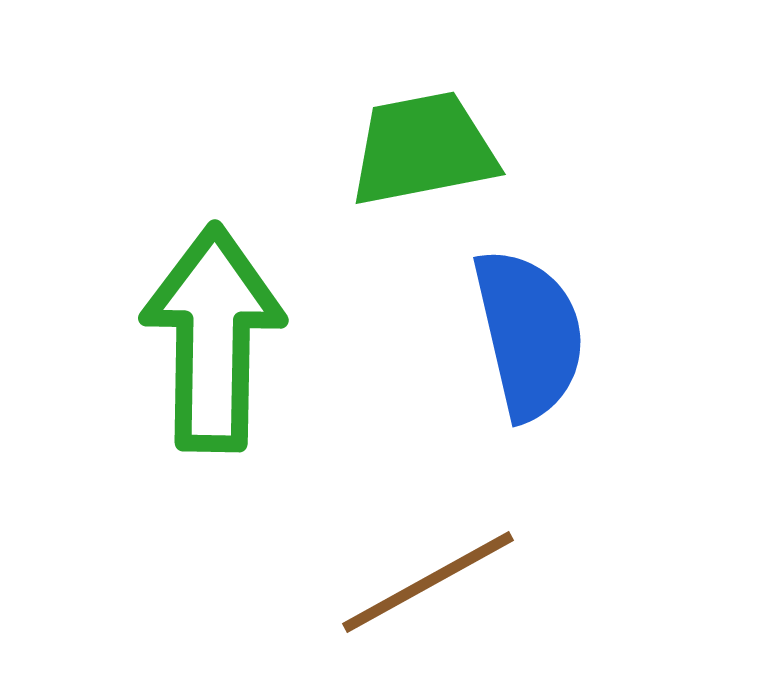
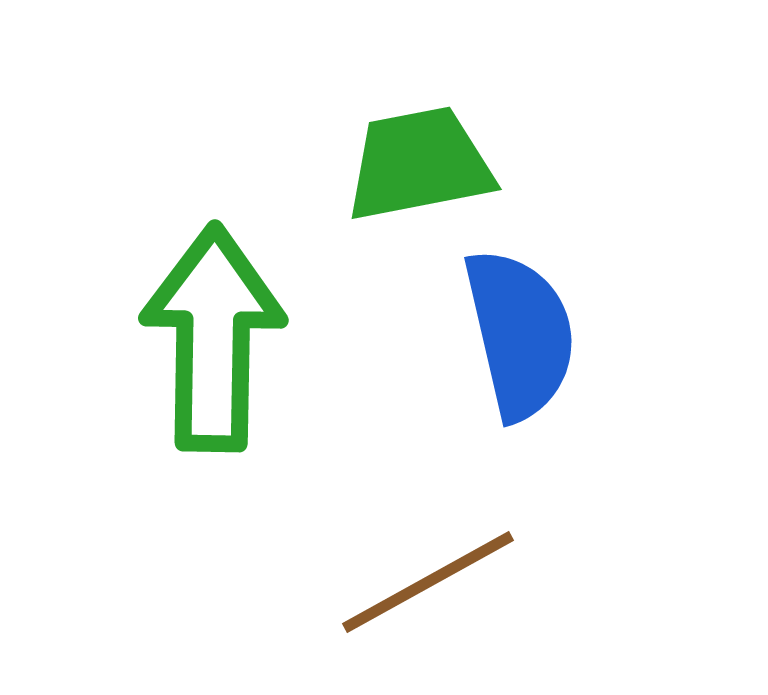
green trapezoid: moved 4 px left, 15 px down
blue semicircle: moved 9 px left
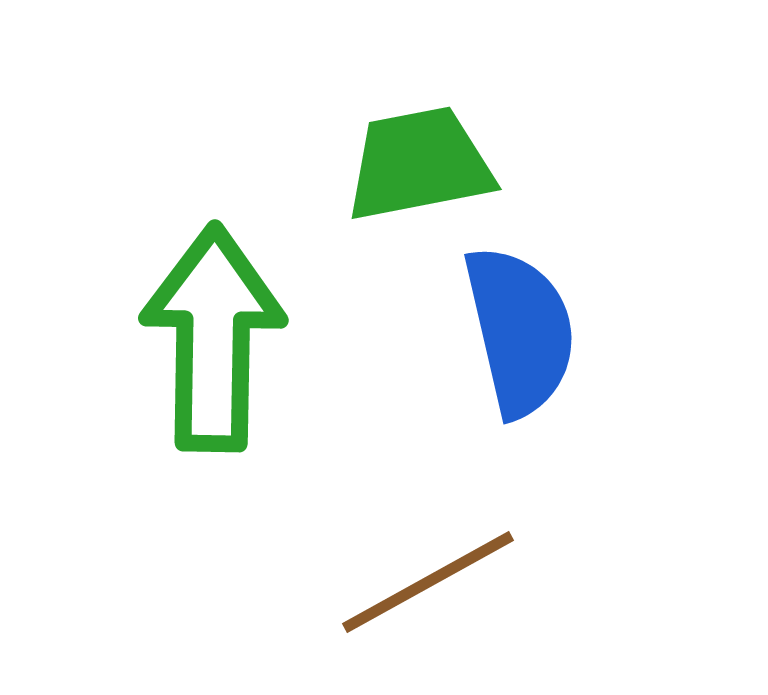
blue semicircle: moved 3 px up
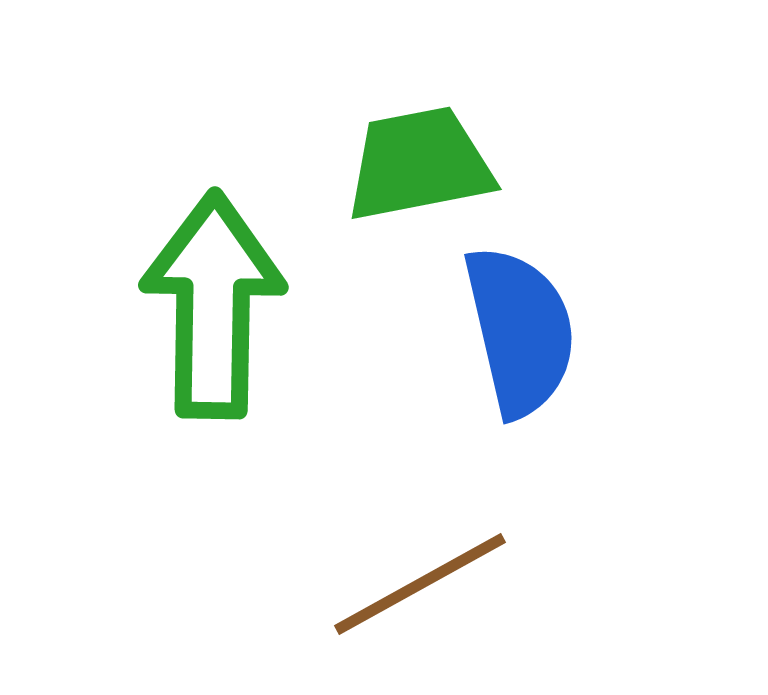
green arrow: moved 33 px up
brown line: moved 8 px left, 2 px down
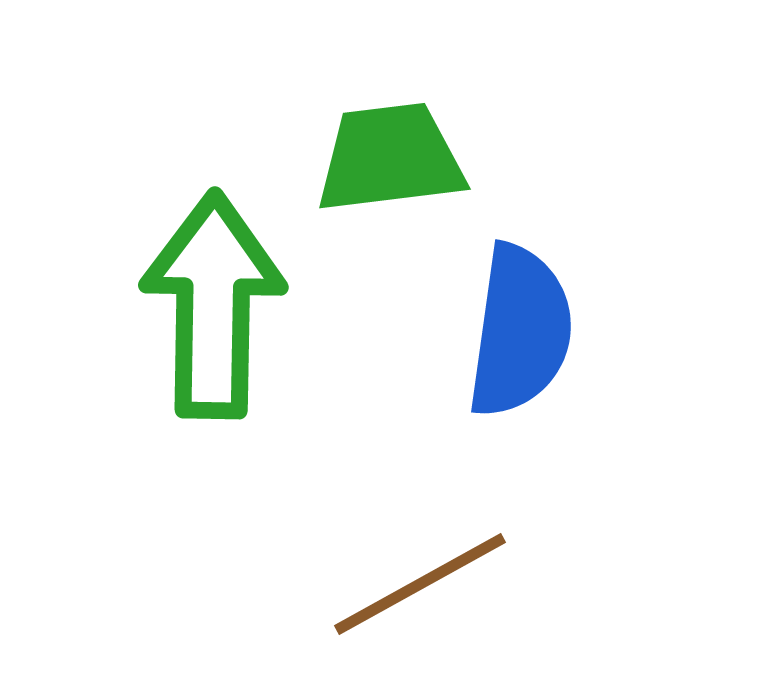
green trapezoid: moved 29 px left, 6 px up; rotated 4 degrees clockwise
blue semicircle: rotated 21 degrees clockwise
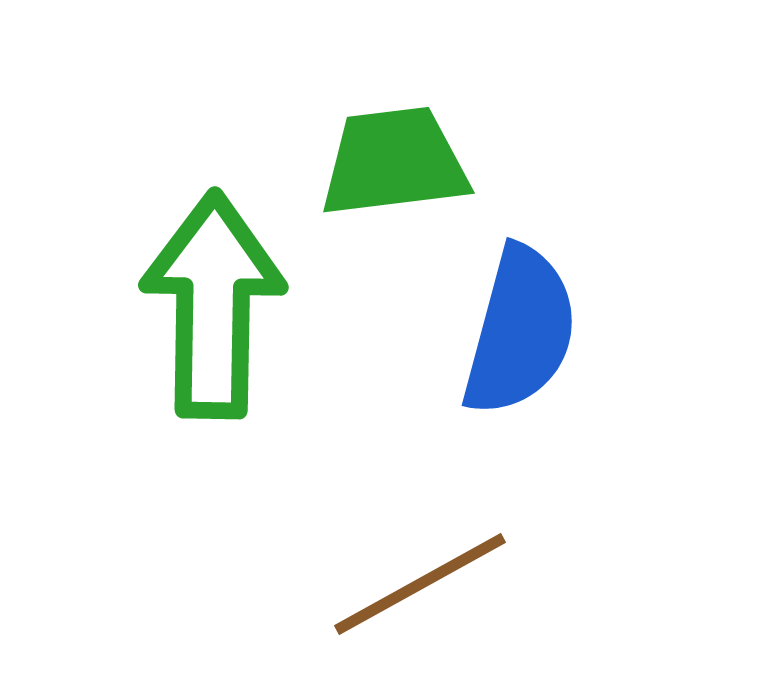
green trapezoid: moved 4 px right, 4 px down
blue semicircle: rotated 7 degrees clockwise
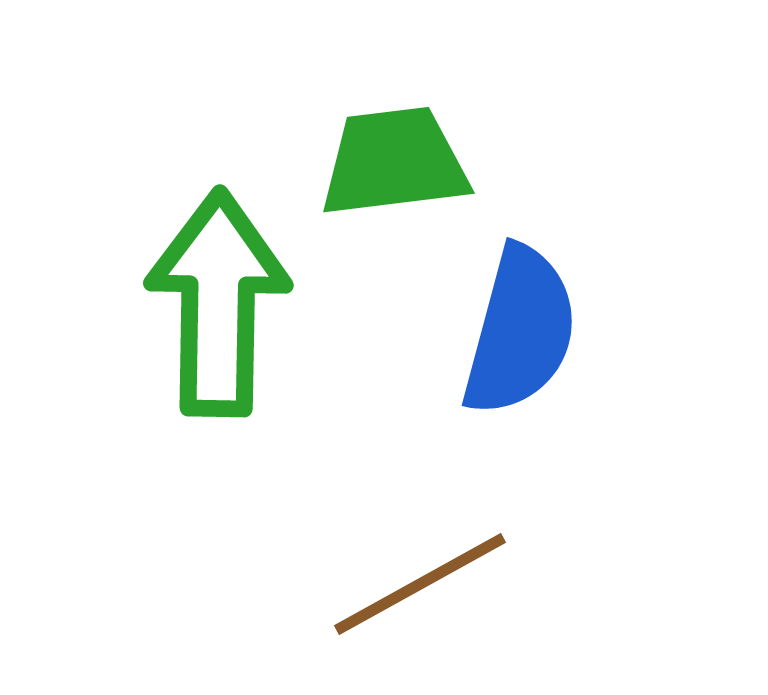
green arrow: moved 5 px right, 2 px up
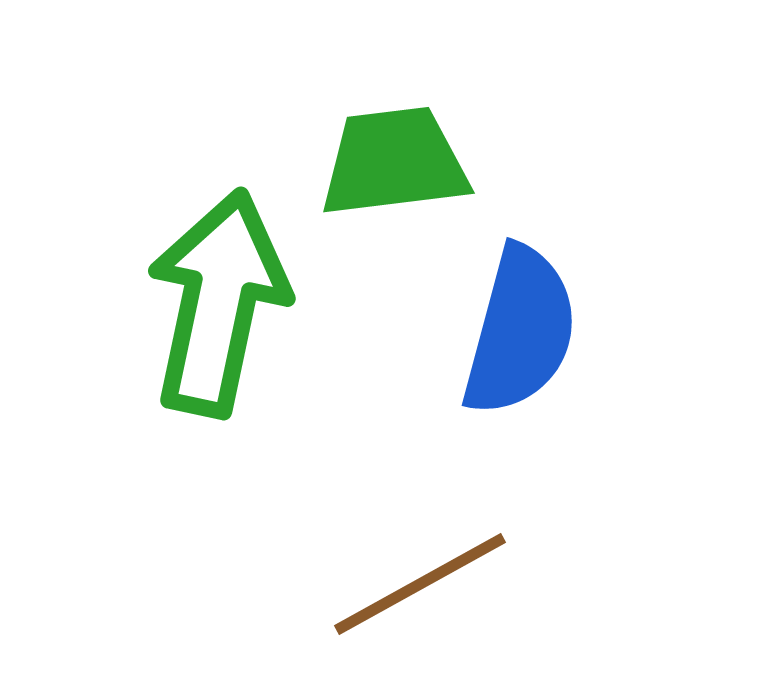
green arrow: rotated 11 degrees clockwise
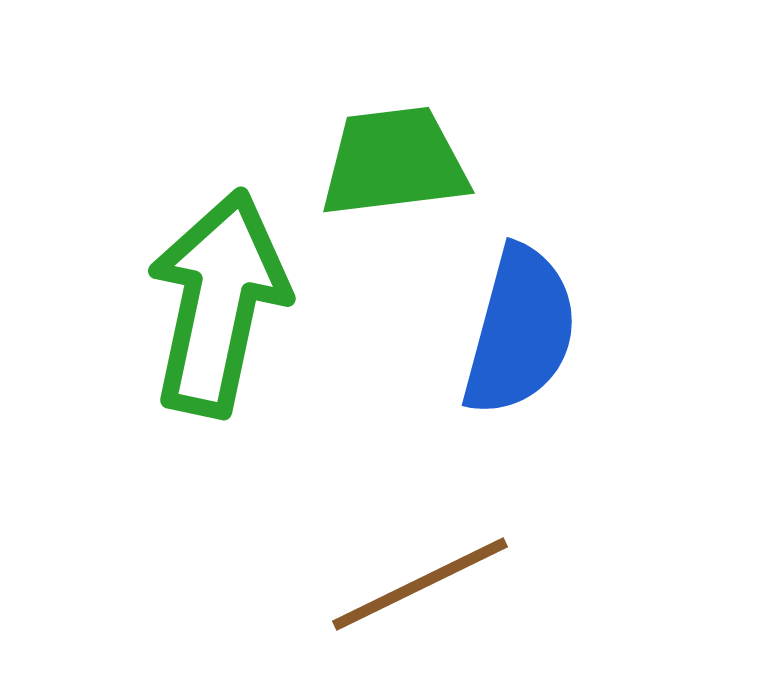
brown line: rotated 3 degrees clockwise
